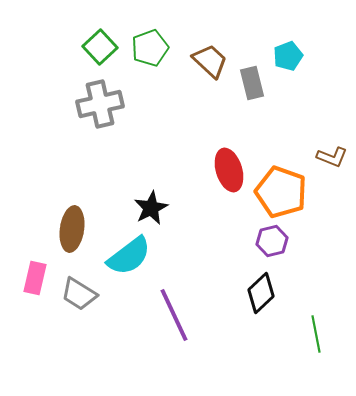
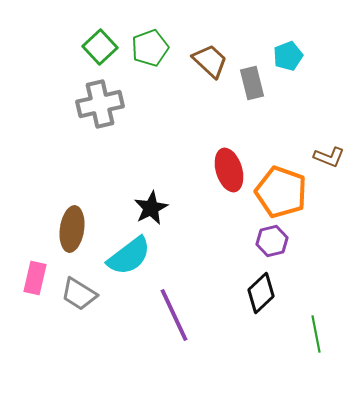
brown L-shape: moved 3 px left
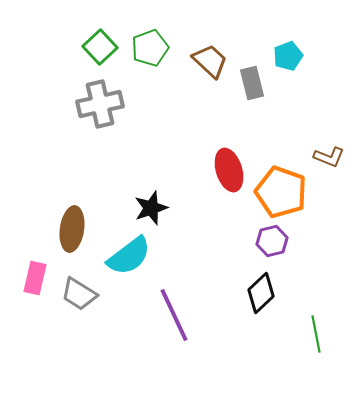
black star: rotated 8 degrees clockwise
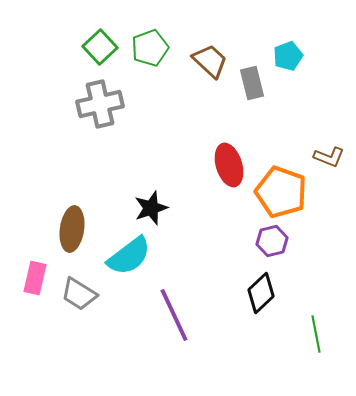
red ellipse: moved 5 px up
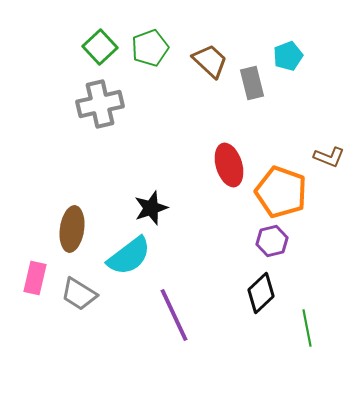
green line: moved 9 px left, 6 px up
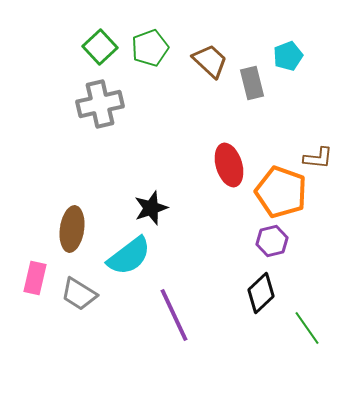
brown L-shape: moved 11 px left, 1 px down; rotated 16 degrees counterclockwise
green line: rotated 24 degrees counterclockwise
